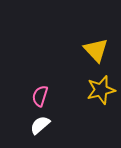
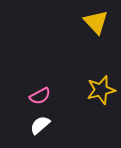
yellow triangle: moved 28 px up
pink semicircle: rotated 135 degrees counterclockwise
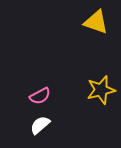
yellow triangle: rotated 28 degrees counterclockwise
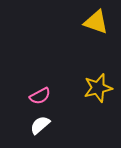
yellow star: moved 3 px left, 2 px up
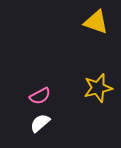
white semicircle: moved 2 px up
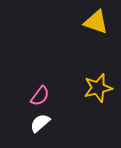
pink semicircle: rotated 25 degrees counterclockwise
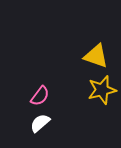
yellow triangle: moved 34 px down
yellow star: moved 4 px right, 2 px down
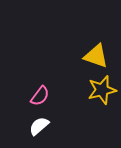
white semicircle: moved 1 px left, 3 px down
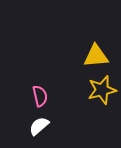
yellow triangle: rotated 24 degrees counterclockwise
pink semicircle: rotated 50 degrees counterclockwise
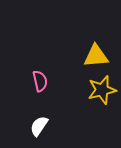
pink semicircle: moved 15 px up
white semicircle: rotated 15 degrees counterclockwise
